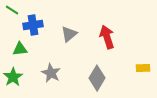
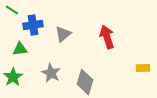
gray triangle: moved 6 px left
gray diamond: moved 12 px left, 4 px down; rotated 15 degrees counterclockwise
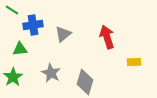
yellow rectangle: moved 9 px left, 6 px up
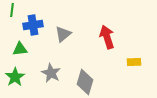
green line: rotated 64 degrees clockwise
green star: moved 2 px right
